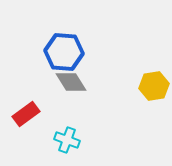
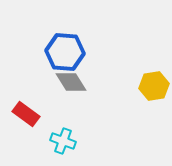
blue hexagon: moved 1 px right
red rectangle: rotated 72 degrees clockwise
cyan cross: moved 4 px left, 1 px down
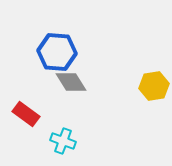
blue hexagon: moved 8 px left
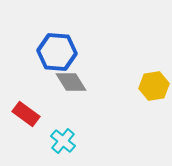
cyan cross: rotated 20 degrees clockwise
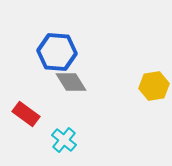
cyan cross: moved 1 px right, 1 px up
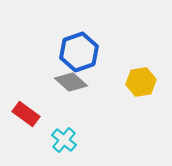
blue hexagon: moved 22 px right; rotated 24 degrees counterclockwise
gray diamond: rotated 16 degrees counterclockwise
yellow hexagon: moved 13 px left, 4 px up
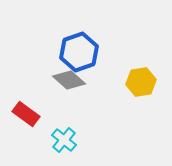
gray diamond: moved 2 px left, 2 px up
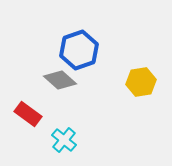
blue hexagon: moved 2 px up
gray diamond: moved 9 px left
red rectangle: moved 2 px right
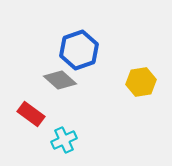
red rectangle: moved 3 px right
cyan cross: rotated 25 degrees clockwise
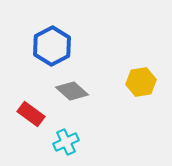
blue hexagon: moved 27 px left, 4 px up; rotated 9 degrees counterclockwise
gray diamond: moved 12 px right, 11 px down
cyan cross: moved 2 px right, 2 px down
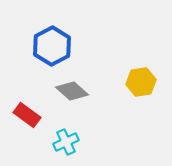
red rectangle: moved 4 px left, 1 px down
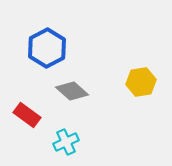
blue hexagon: moved 5 px left, 2 px down
